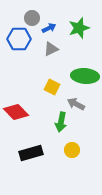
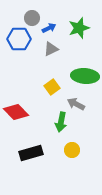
yellow square: rotated 28 degrees clockwise
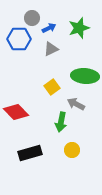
black rectangle: moved 1 px left
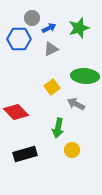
green arrow: moved 3 px left, 6 px down
black rectangle: moved 5 px left, 1 px down
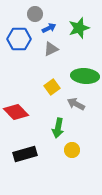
gray circle: moved 3 px right, 4 px up
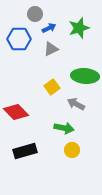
green arrow: moved 6 px right; rotated 90 degrees counterclockwise
black rectangle: moved 3 px up
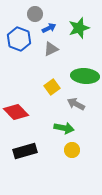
blue hexagon: rotated 20 degrees clockwise
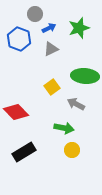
black rectangle: moved 1 px left, 1 px down; rotated 15 degrees counterclockwise
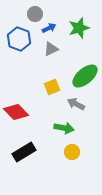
green ellipse: rotated 44 degrees counterclockwise
yellow square: rotated 14 degrees clockwise
yellow circle: moved 2 px down
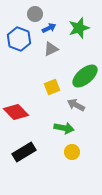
gray arrow: moved 1 px down
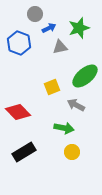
blue hexagon: moved 4 px down
gray triangle: moved 9 px right, 2 px up; rotated 14 degrees clockwise
red diamond: moved 2 px right
